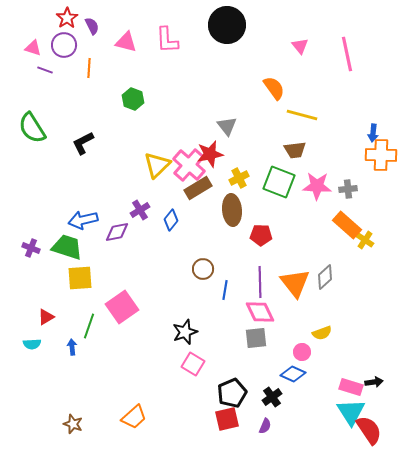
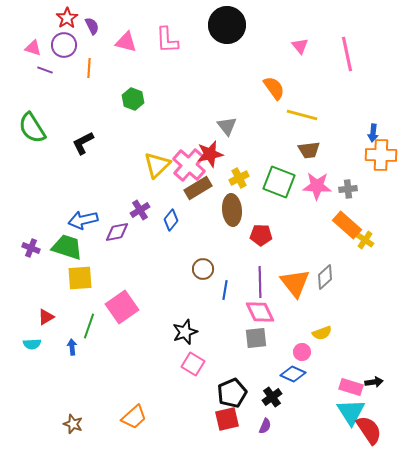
brown trapezoid at (295, 150): moved 14 px right
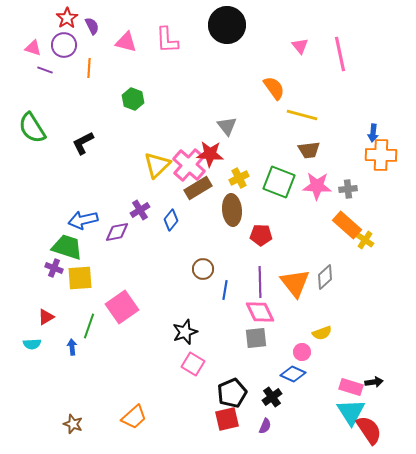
pink line at (347, 54): moved 7 px left
red star at (210, 154): rotated 16 degrees clockwise
purple cross at (31, 248): moved 23 px right, 20 px down
